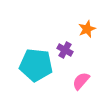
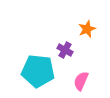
cyan pentagon: moved 2 px right, 6 px down
pink semicircle: rotated 18 degrees counterclockwise
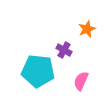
purple cross: moved 1 px left
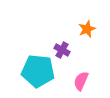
purple cross: moved 2 px left
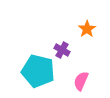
orange star: rotated 12 degrees counterclockwise
cyan pentagon: rotated 8 degrees clockwise
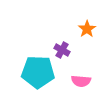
cyan pentagon: moved 1 px down; rotated 12 degrees counterclockwise
pink semicircle: rotated 108 degrees counterclockwise
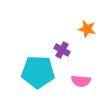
orange star: rotated 24 degrees counterclockwise
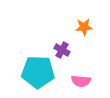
orange star: moved 3 px left, 2 px up; rotated 18 degrees counterclockwise
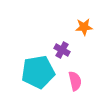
cyan pentagon: rotated 12 degrees counterclockwise
pink semicircle: moved 6 px left; rotated 108 degrees counterclockwise
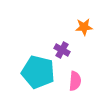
cyan pentagon: rotated 24 degrees clockwise
pink semicircle: rotated 18 degrees clockwise
